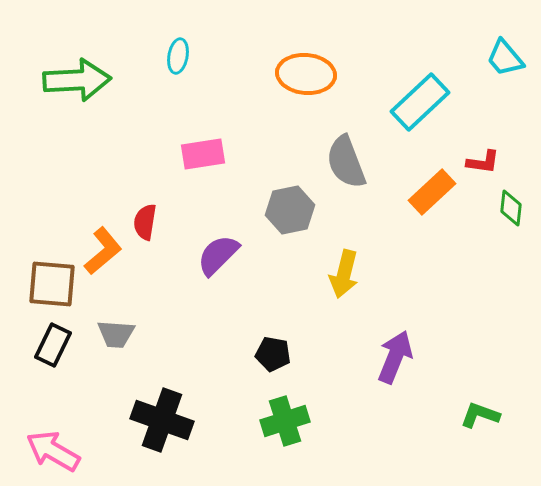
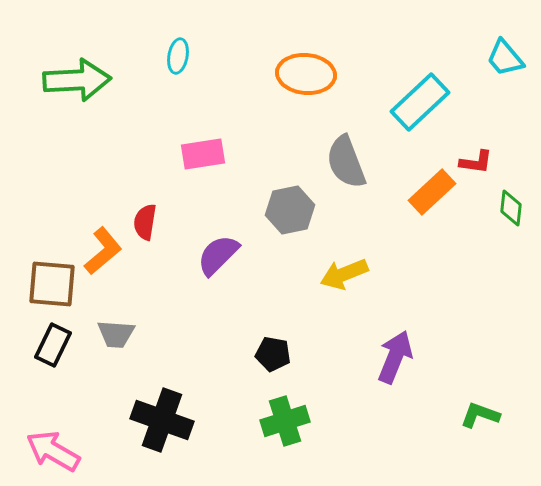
red L-shape: moved 7 px left
yellow arrow: rotated 54 degrees clockwise
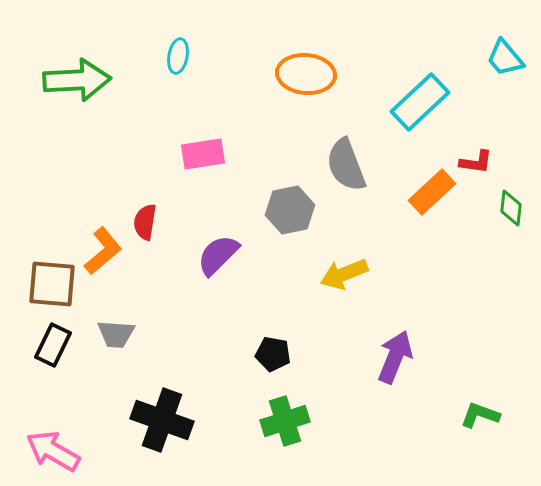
gray semicircle: moved 3 px down
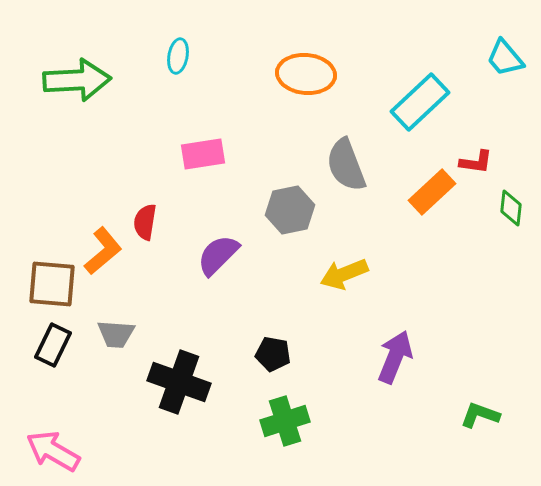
black cross: moved 17 px right, 38 px up
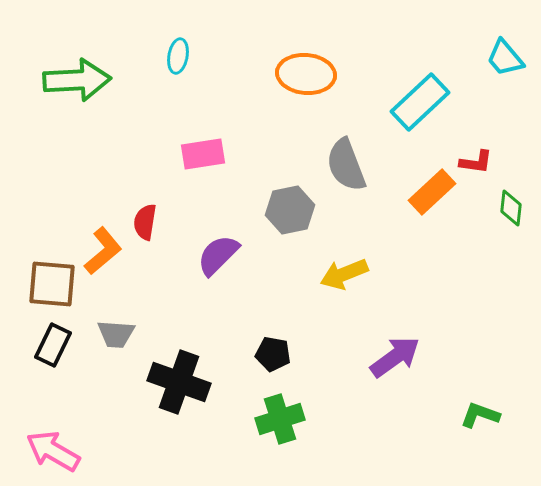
purple arrow: rotated 32 degrees clockwise
green cross: moved 5 px left, 2 px up
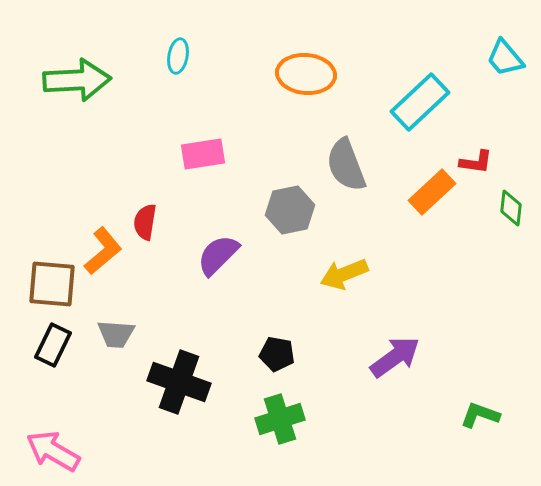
black pentagon: moved 4 px right
